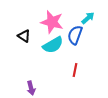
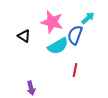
cyan semicircle: moved 5 px right, 1 px down
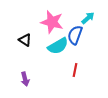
black triangle: moved 1 px right, 4 px down
purple arrow: moved 6 px left, 9 px up
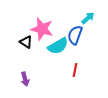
pink star: moved 10 px left, 7 px down
black triangle: moved 1 px right, 2 px down
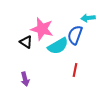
cyan arrow: rotated 144 degrees counterclockwise
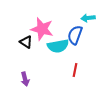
cyan semicircle: rotated 20 degrees clockwise
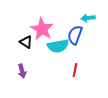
pink star: rotated 15 degrees clockwise
purple arrow: moved 3 px left, 8 px up
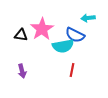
pink star: rotated 10 degrees clockwise
blue semicircle: rotated 84 degrees counterclockwise
black triangle: moved 5 px left, 7 px up; rotated 24 degrees counterclockwise
cyan semicircle: moved 5 px right
red line: moved 3 px left
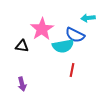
black triangle: moved 1 px right, 11 px down
purple arrow: moved 13 px down
